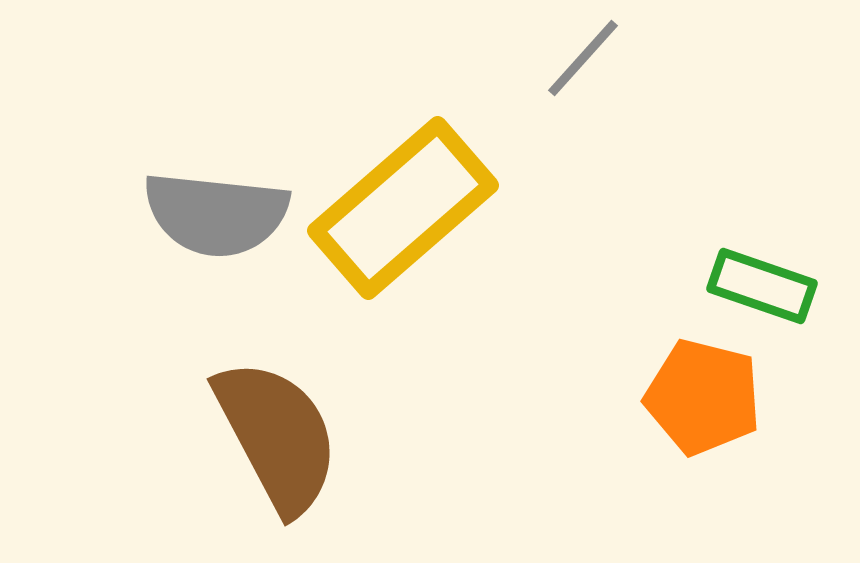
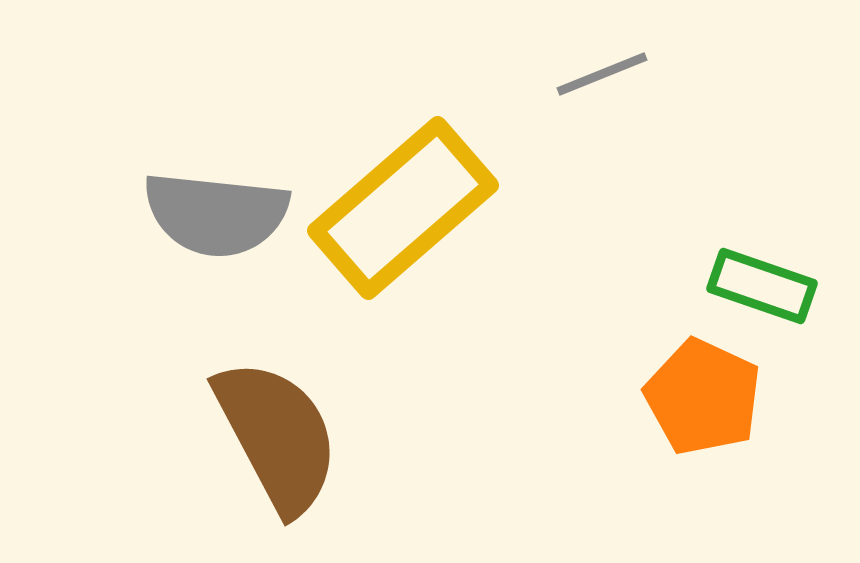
gray line: moved 19 px right, 16 px down; rotated 26 degrees clockwise
orange pentagon: rotated 11 degrees clockwise
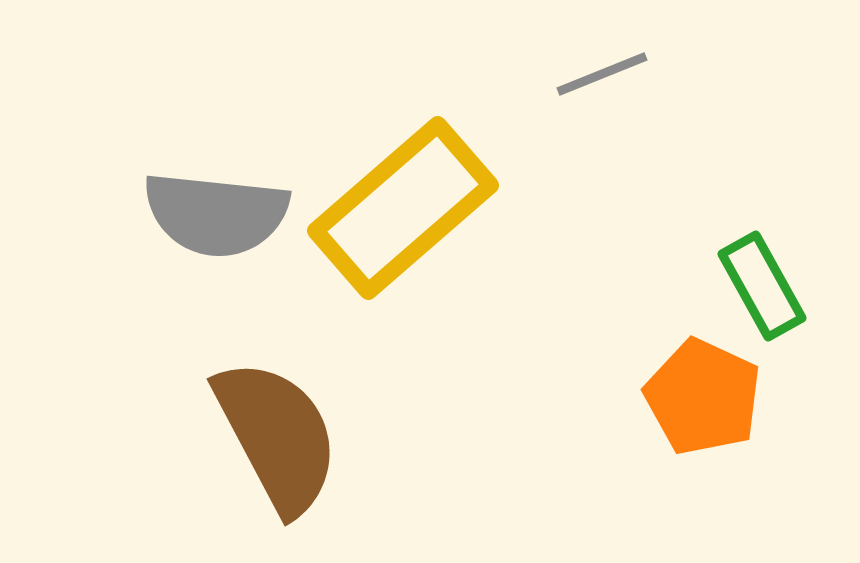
green rectangle: rotated 42 degrees clockwise
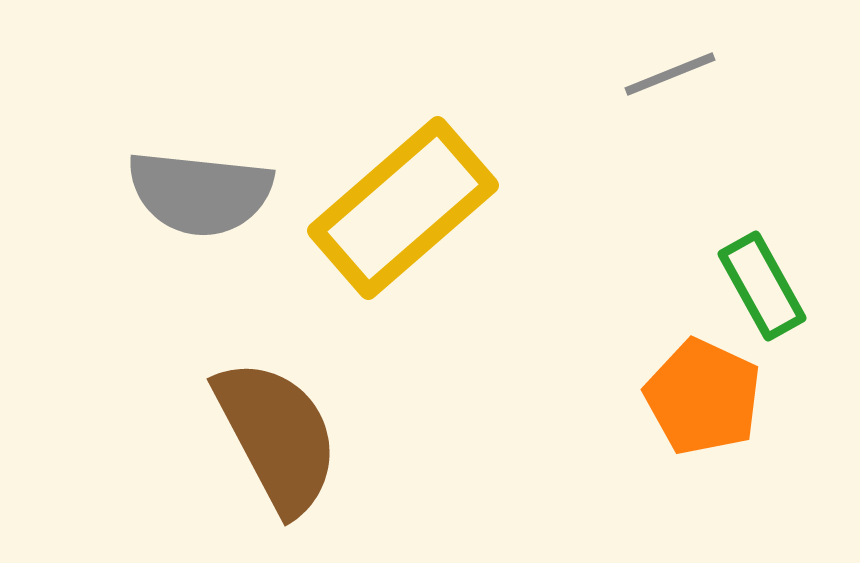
gray line: moved 68 px right
gray semicircle: moved 16 px left, 21 px up
